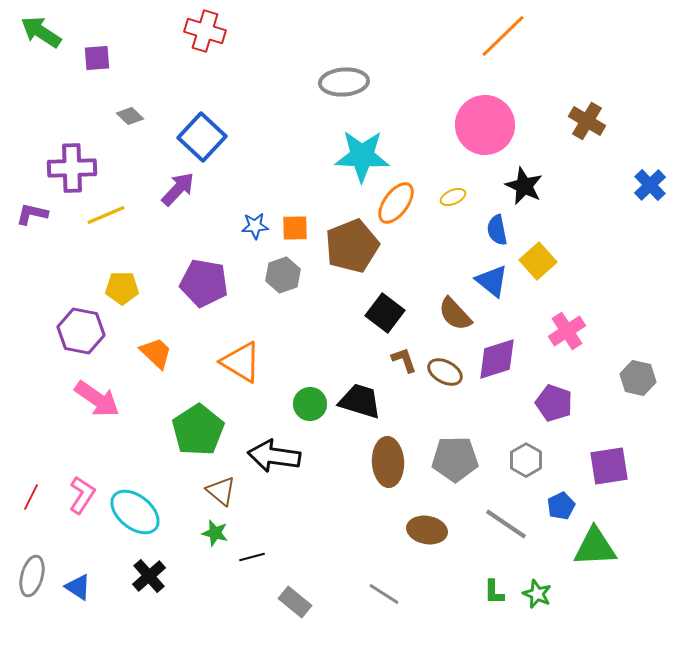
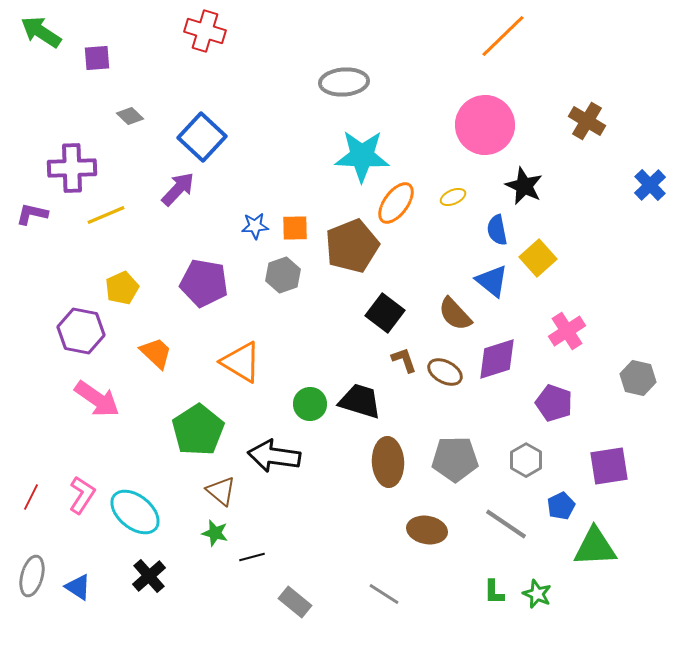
yellow square at (538, 261): moved 3 px up
yellow pentagon at (122, 288): rotated 24 degrees counterclockwise
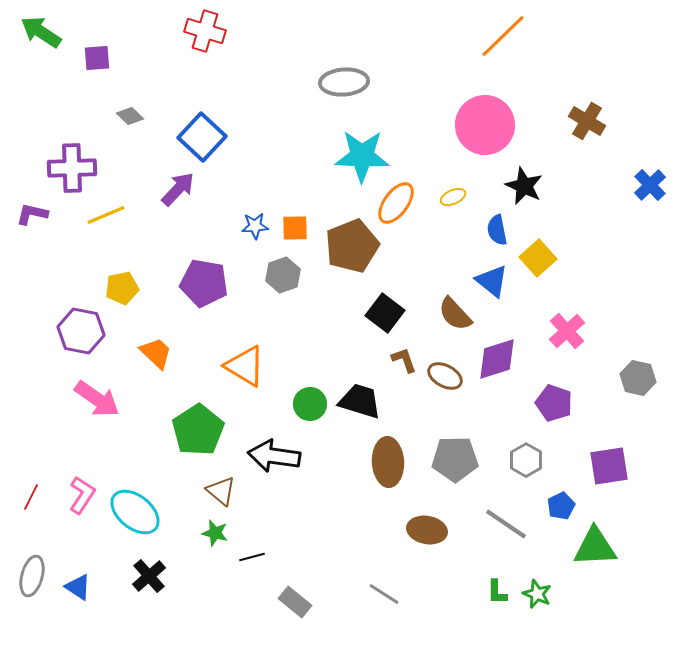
yellow pentagon at (122, 288): rotated 12 degrees clockwise
pink cross at (567, 331): rotated 9 degrees counterclockwise
orange triangle at (241, 362): moved 4 px right, 4 px down
brown ellipse at (445, 372): moved 4 px down
green L-shape at (494, 592): moved 3 px right
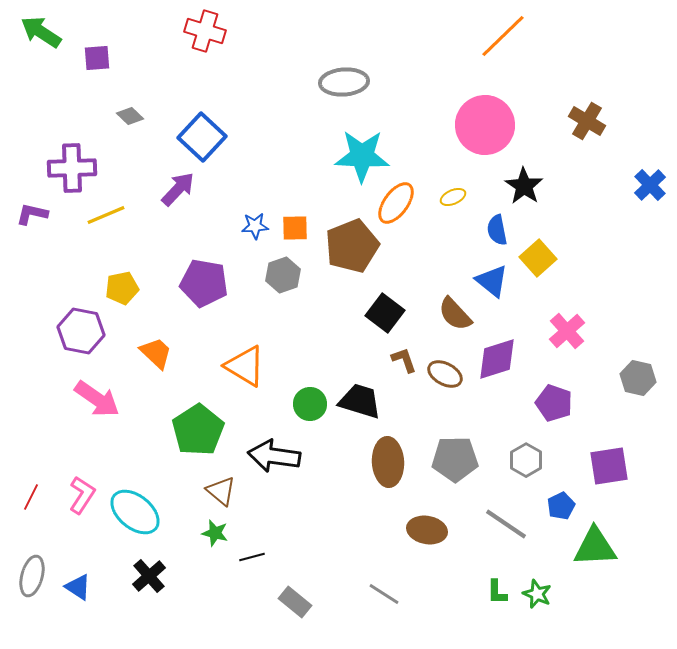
black star at (524, 186): rotated 9 degrees clockwise
brown ellipse at (445, 376): moved 2 px up
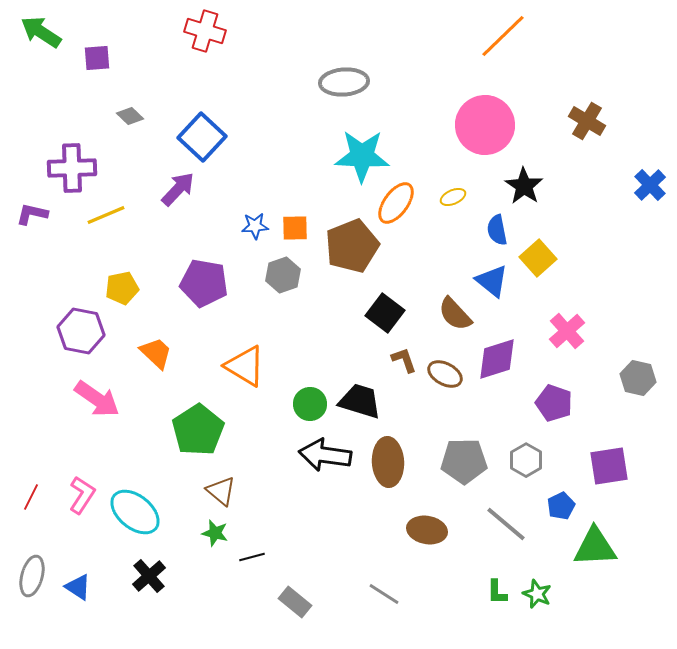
black arrow at (274, 456): moved 51 px right, 1 px up
gray pentagon at (455, 459): moved 9 px right, 2 px down
gray line at (506, 524): rotated 6 degrees clockwise
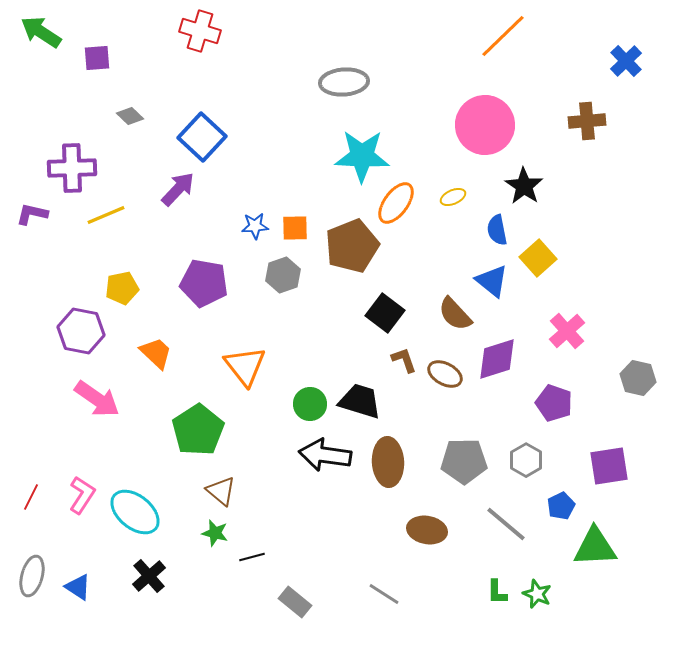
red cross at (205, 31): moved 5 px left
brown cross at (587, 121): rotated 36 degrees counterclockwise
blue cross at (650, 185): moved 24 px left, 124 px up
orange triangle at (245, 366): rotated 21 degrees clockwise
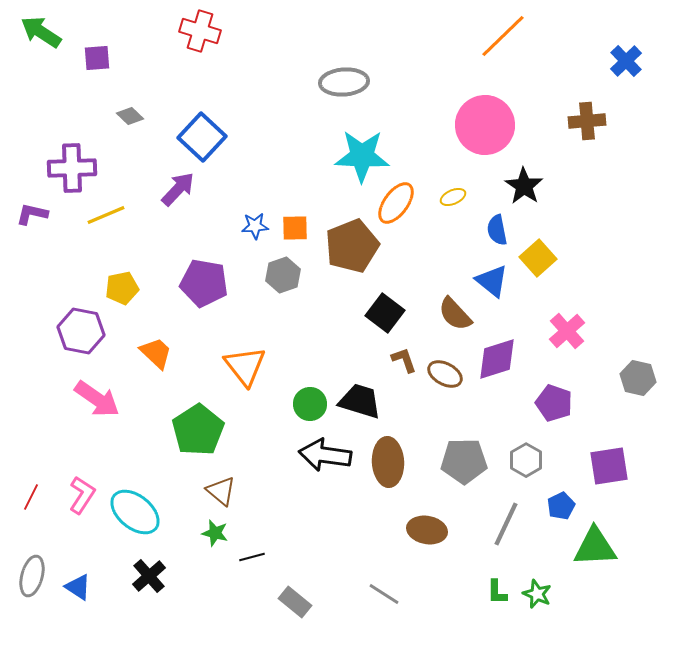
gray line at (506, 524): rotated 75 degrees clockwise
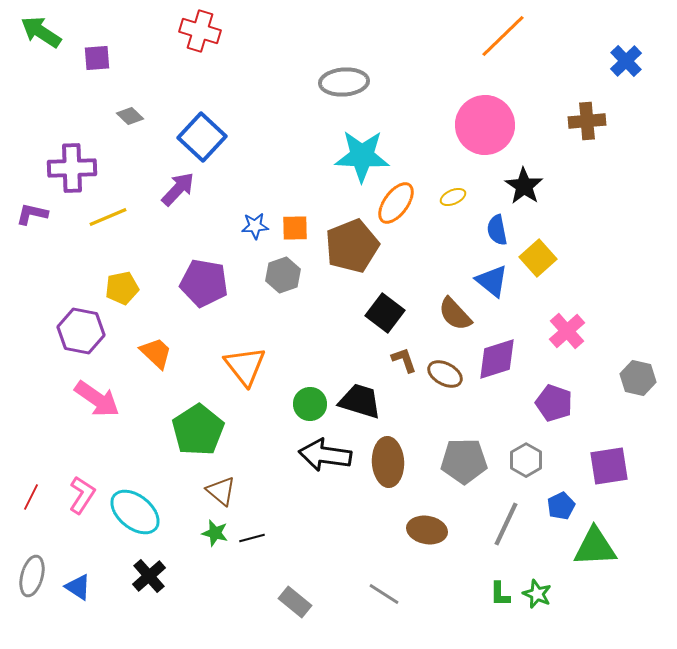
yellow line at (106, 215): moved 2 px right, 2 px down
black line at (252, 557): moved 19 px up
green L-shape at (497, 592): moved 3 px right, 2 px down
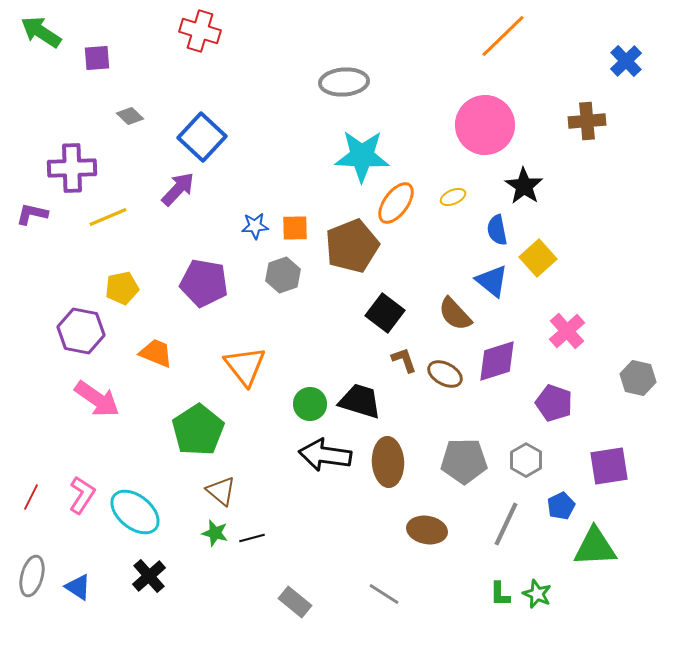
orange trapezoid at (156, 353): rotated 21 degrees counterclockwise
purple diamond at (497, 359): moved 2 px down
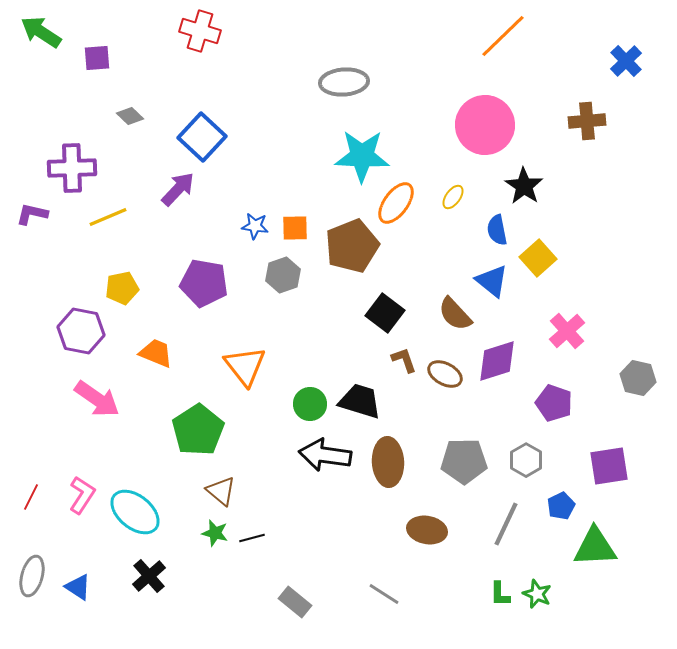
yellow ellipse at (453, 197): rotated 30 degrees counterclockwise
blue star at (255, 226): rotated 12 degrees clockwise
